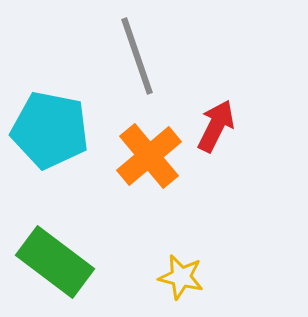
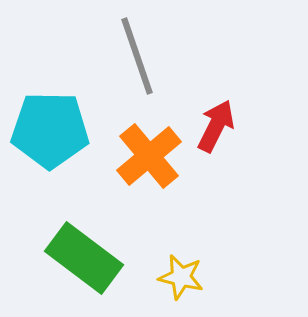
cyan pentagon: rotated 10 degrees counterclockwise
green rectangle: moved 29 px right, 4 px up
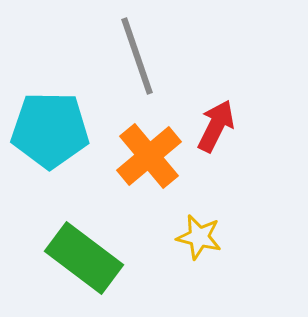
yellow star: moved 18 px right, 40 px up
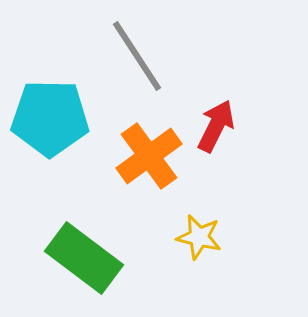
gray line: rotated 14 degrees counterclockwise
cyan pentagon: moved 12 px up
orange cross: rotated 4 degrees clockwise
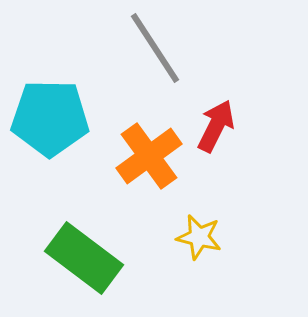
gray line: moved 18 px right, 8 px up
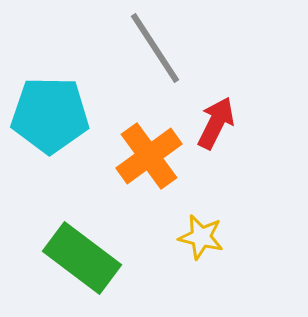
cyan pentagon: moved 3 px up
red arrow: moved 3 px up
yellow star: moved 2 px right
green rectangle: moved 2 px left
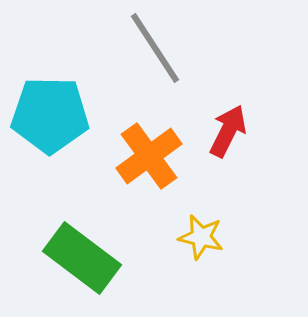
red arrow: moved 12 px right, 8 px down
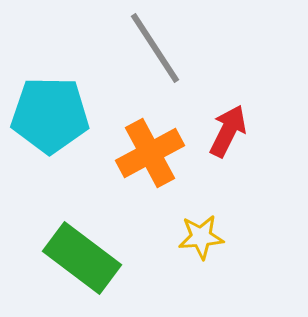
orange cross: moved 1 px right, 3 px up; rotated 8 degrees clockwise
yellow star: rotated 18 degrees counterclockwise
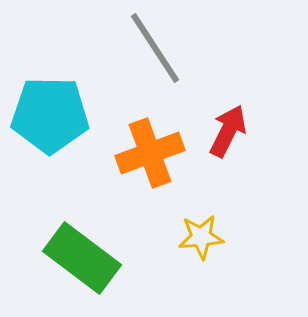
orange cross: rotated 8 degrees clockwise
